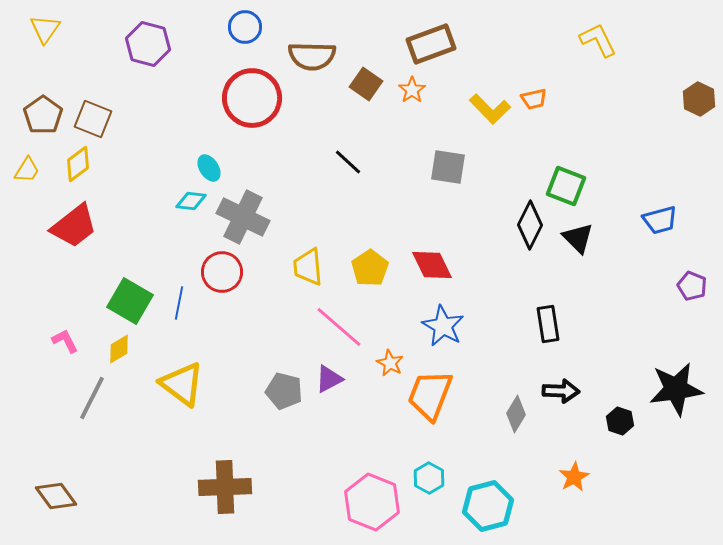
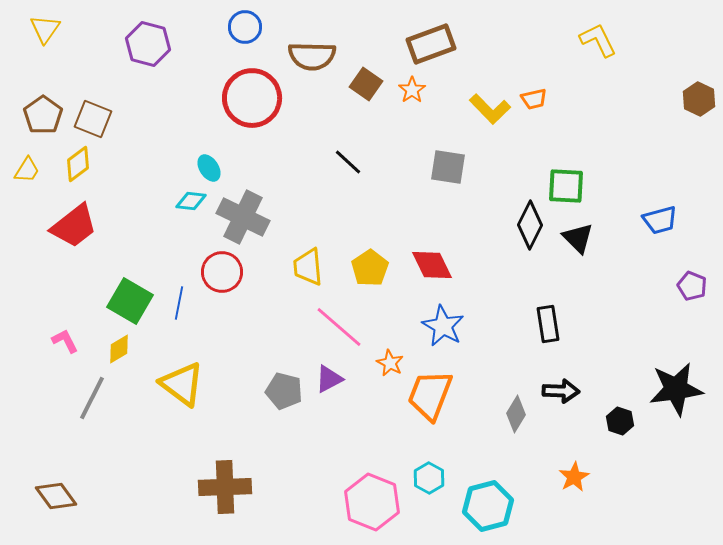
green square at (566, 186): rotated 18 degrees counterclockwise
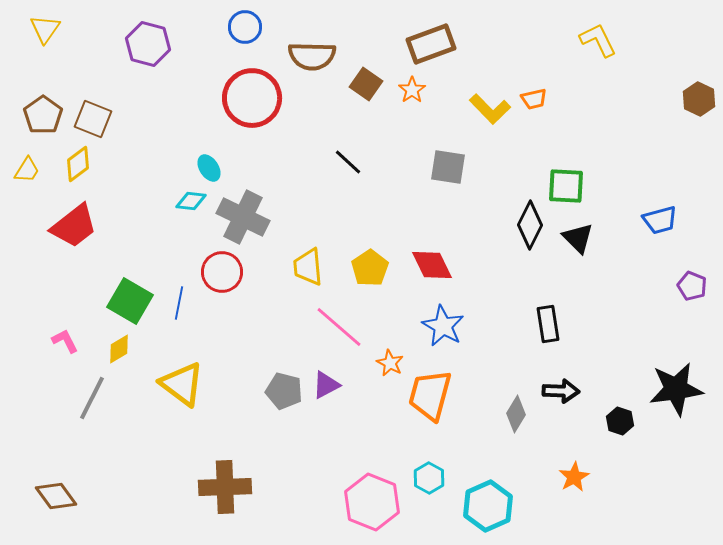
purple triangle at (329, 379): moved 3 px left, 6 px down
orange trapezoid at (430, 395): rotated 6 degrees counterclockwise
cyan hexagon at (488, 506): rotated 9 degrees counterclockwise
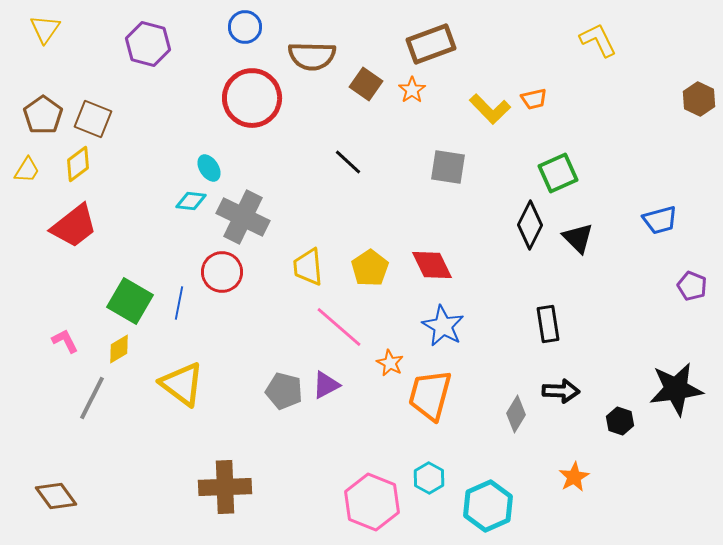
green square at (566, 186): moved 8 px left, 13 px up; rotated 27 degrees counterclockwise
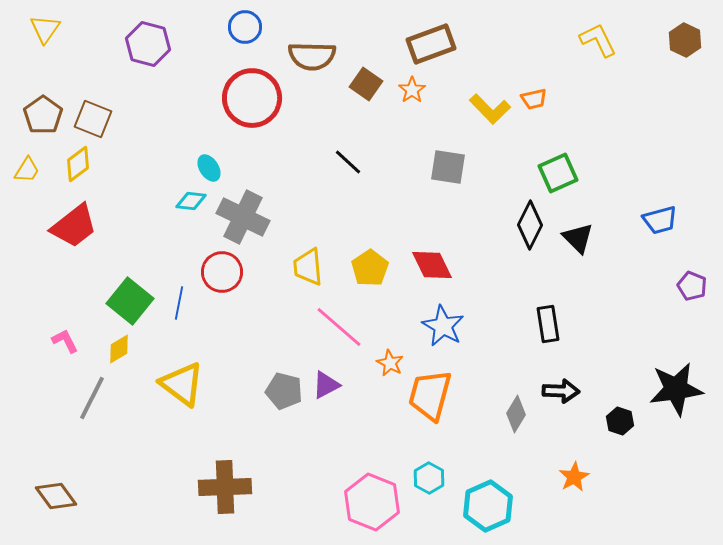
brown hexagon at (699, 99): moved 14 px left, 59 px up
green square at (130, 301): rotated 9 degrees clockwise
